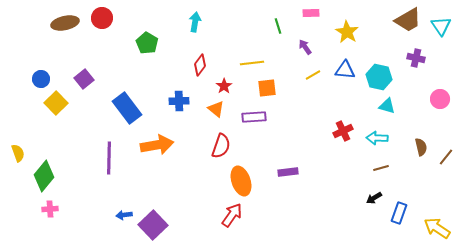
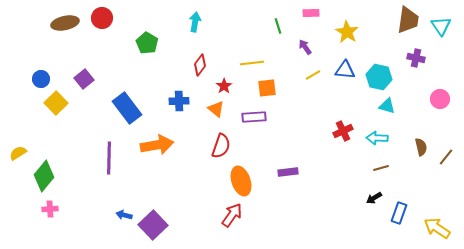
brown trapezoid at (408, 20): rotated 52 degrees counterclockwise
yellow semicircle at (18, 153): rotated 102 degrees counterclockwise
blue arrow at (124, 215): rotated 21 degrees clockwise
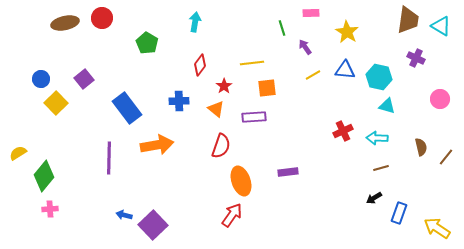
green line at (278, 26): moved 4 px right, 2 px down
cyan triangle at (441, 26): rotated 25 degrees counterclockwise
purple cross at (416, 58): rotated 12 degrees clockwise
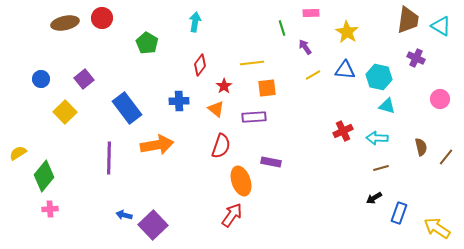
yellow square at (56, 103): moved 9 px right, 9 px down
purple rectangle at (288, 172): moved 17 px left, 10 px up; rotated 18 degrees clockwise
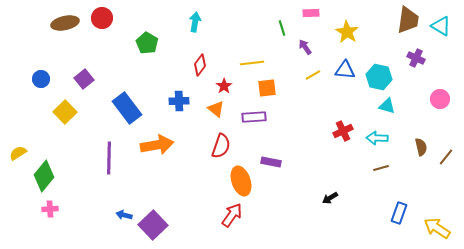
black arrow at (374, 198): moved 44 px left
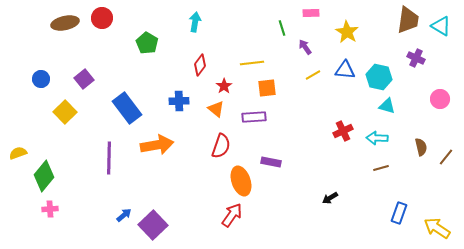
yellow semicircle at (18, 153): rotated 12 degrees clockwise
blue arrow at (124, 215): rotated 126 degrees clockwise
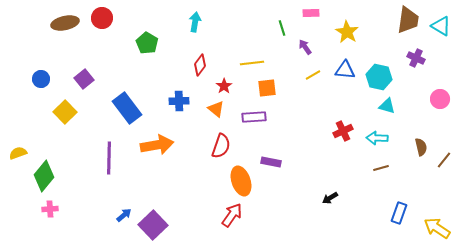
brown line at (446, 157): moved 2 px left, 3 px down
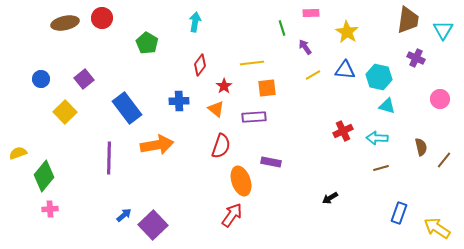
cyan triangle at (441, 26): moved 2 px right, 4 px down; rotated 30 degrees clockwise
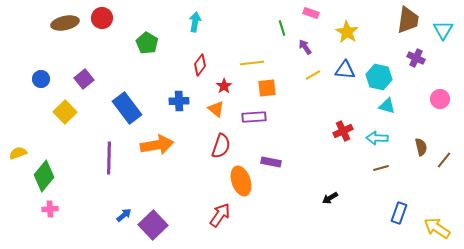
pink rectangle at (311, 13): rotated 21 degrees clockwise
red arrow at (232, 215): moved 12 px left
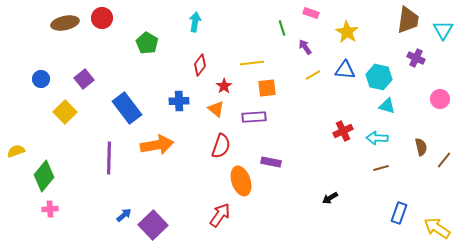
yellow semicircle at (18, 153): moved 2 px left, 2 px up
